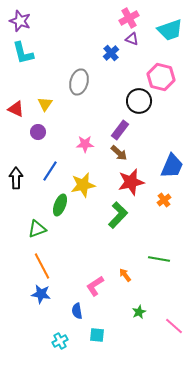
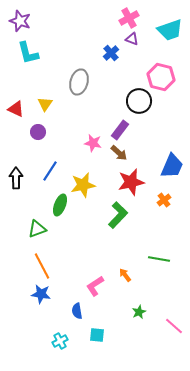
cyan L-shape: moved 5 px right
pink star: moved 8 px right, 1 px up; rotated 12 degrees clockwise
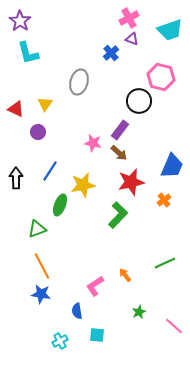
purple star: rotated 15 degrees clockwise
green line: moved 6 px right, 4 px down; rotated 35 degrees counterclockwise
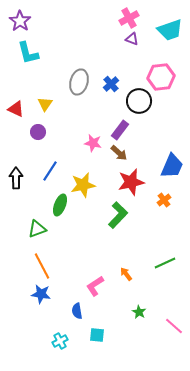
blue cross: moved 31 px down
pink hexagon: rotated 20 degrees counterclockwise
orange arrow: moved 1 px right, 1 px up
green star: rotated 16 degrees counterclockwise
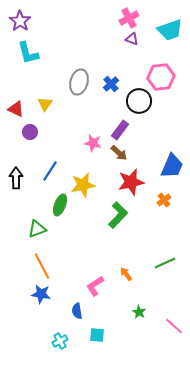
purple circle: moved 8 px left
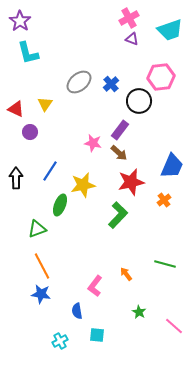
gray ellipse: rotated 35 degrees clockwise
green line: moved 1 px down; rotated 40 degrees clockwise
pink L-shape: rotated 20 degrees counterclockwise
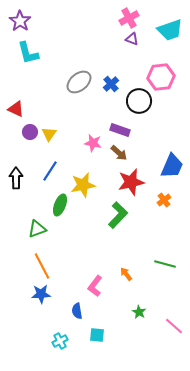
yellow triangle: moved 4 px right, 30 px down
purple rectangle: rotated 72 degrees clockwise
blue star: rotated 12 degrees counterclockwise
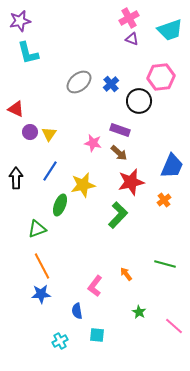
purple star: rotated 25 degrees clockwise
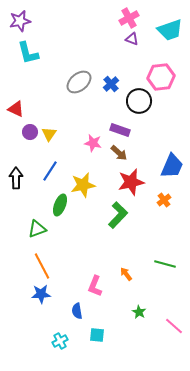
pink L-shape: rotated 15 degrees counterclockwise
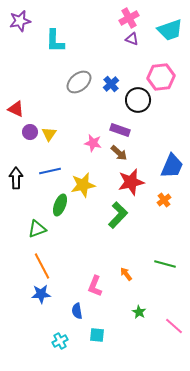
cyan L-shape: moved 27 px right, 12 px up; rotated 15 degrees clockwise
black circle: moved 1 px left, 1 px up
blue line: rotated 45 degrees clockwise
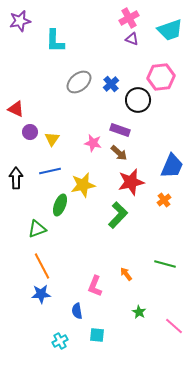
yellow triangle: moved 3 px right, 5 px down
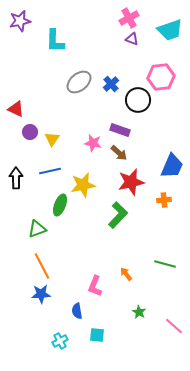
orange cross: rotated 32 degrees clockwise
